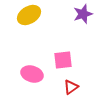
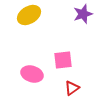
red triangle: moved 1 px right, 1 px down
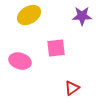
purple star: moved 1 px left, 2 px down; rotated 18 degrees clockwise
pink square: moved 7 px left, 12 px up
pink ellipse: moved 12 px left, 13 px up
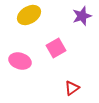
purple star: rotated 18 degrees counterclockwise
pink square: rotated 24 degrees counterclockwise
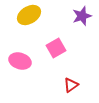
red triangle: moved 1 px left, 3 px up
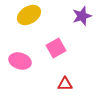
red triangle: moved 6 px left, 1 px up; rotated 35 degrees clockwise
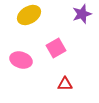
purple star: moved 2 px up
pink ellipse: moved 1 px right, 1 px up
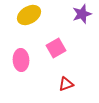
pink ellipse: rotated 70 degrees clockwise
red triangle: moved 1 px right; rotated 21 degrees counterclockwise
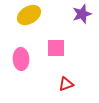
pink square: rotated 30 degrees clockwise
pink ellipse: moved 1 px up
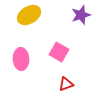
purple star: moved 1 px left, 1 px down
pink square: moved 3 px right, 4 px down; rotated 30 degrees clockwise
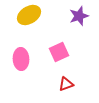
purple star: moved 2 px left, 1 px down
pink square: rotated 36 degrees clockwise
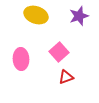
yellow ellipse: moved 7 px right; rotated 50 degrees clockwise
pink square: rotated 18 degrees counterclockwise
red triangle: moved 7 px up
